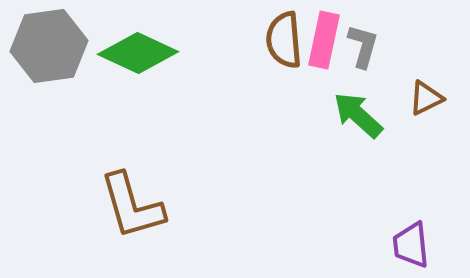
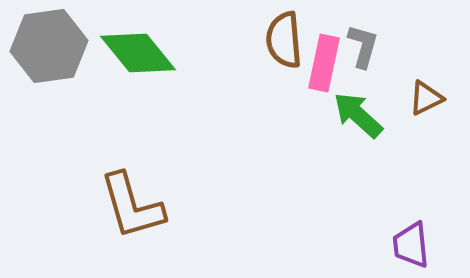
pink rectangle: moved 23 px down
green diamond: rotated 26 degrees clockwise
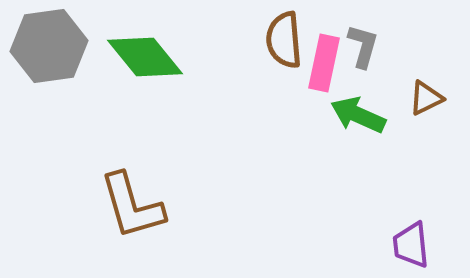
green diamond: moved 7 px right, 4 px down
green arrow: rotated 18 degrees counterclockwise
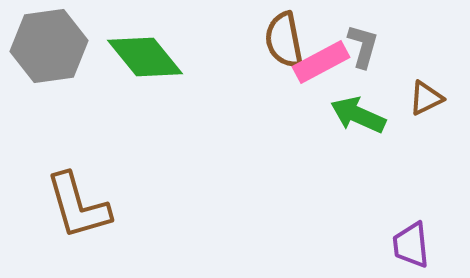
brown semicircle: rotated 6 degrees counterclockwise
pink rectangle: moved 3 px left, 1 px up; rotated 50 degrees clockwise
brown L-shape: moved 54 px left
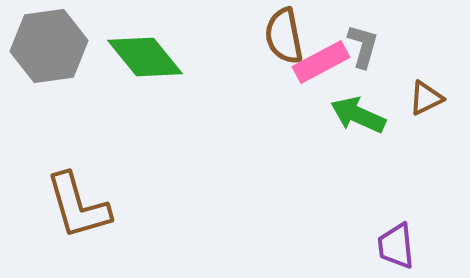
brown semicircle: moved 4 px up
purple trapezoid: moved 15 px left, 1 px down
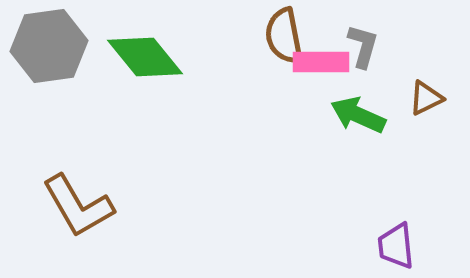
pink rectangle: rotated 28 degrees clockwise
brown L-shape: rotated 14 degrees counterclockwise
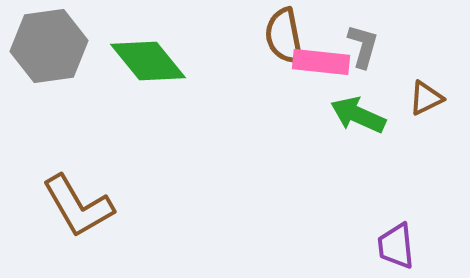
green diamond: moved 3 px right, 4 px down
pink rectangle: rotated 6 degrees clockwise
